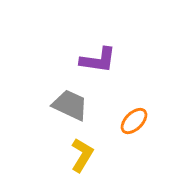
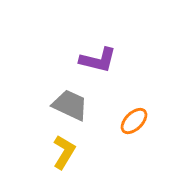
purple L-shape: rotated 6 degrees clockwise
yellow L-shape: moved 18 px left, 3 px up
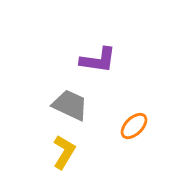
purple L-shape: rotated 6 degrees counterclockwise
orange ellipse: moved 5 px down
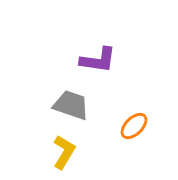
gray trapezoid: moved 1 px right; rotated 6 degrees counterclockwise
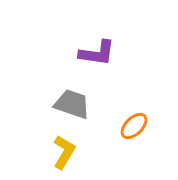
purple L-shape: moved 1 px left, 7 px up
gray trapezoid: moved 1 px right, 1 px up
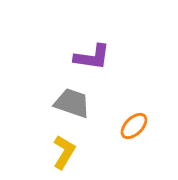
purple L-shape: moved 5 px left, 4 px down
gray trapezoid: moved 1 px up
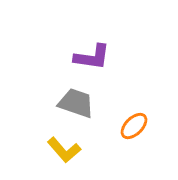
gray trapezoid: moved 4 px right
yellow L-shape: moved 2 px up; rotated 108 degrees clockwise
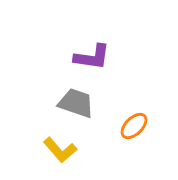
yellow L-shape: moved 4 px left
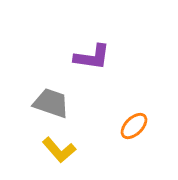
gray trapezoid: moved 25 px left
yellow L-shape: moved 1 px left
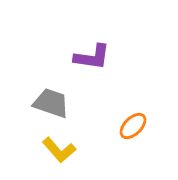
orange ellipse: moved 1 px left
